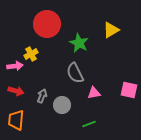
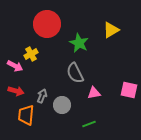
pink arrow: rotated 35 degrees clockwise
orange trapezoid: moved 10 px right, 5 px up
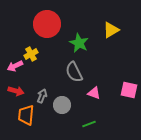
pink arrow: rotated 126 degrees clockwise
gray semicircle: moved 1 px left, 1 px up
pink triangle: rotated 32 degrees clockwise
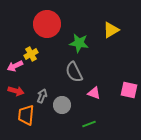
green star: rotated 18 degrees counterclockwise
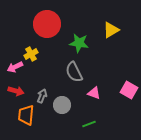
pink arrow: moved 1 px down
pink square: rotated 18 degrees clockwise
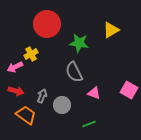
orange trapezoid: rotated 120 degrees clockwise
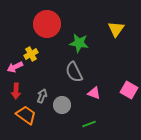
yellow triangle: moved 5 px right, 1 px up; rotated 24 degrees counterclockwise
red arrow: rotated 77 degrees clockwise
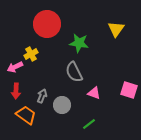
pink square: rotated 12 degrees counterclockwise
green line: rotated 16 degrees counterclockwise
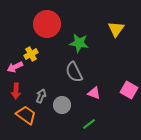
pink square: rotated 12 degrees clockwise
gray arrow: moved 1 px left
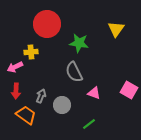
yellow cross: moved 2 px up; rotated 24 degrees clockwise
